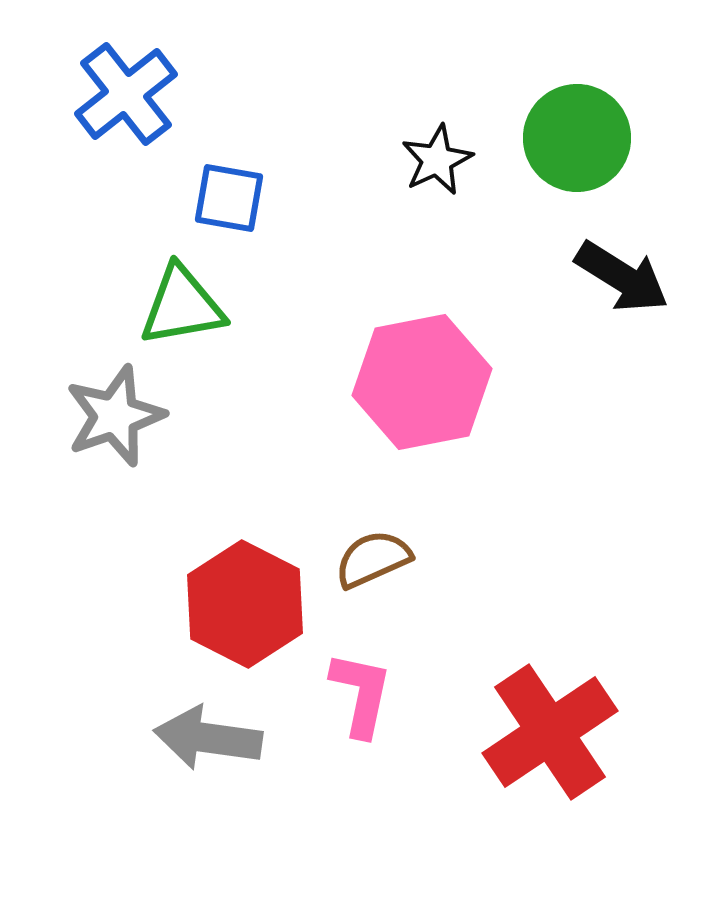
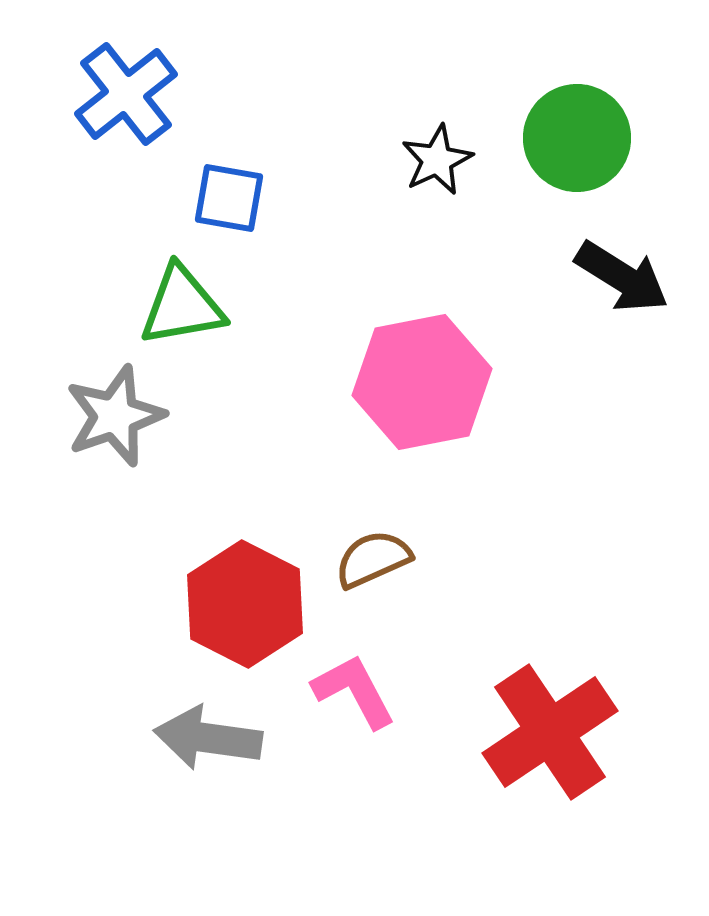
pink L-shape: moved 7 px left, 3 px up; rotated 40 degrees counterclockwise
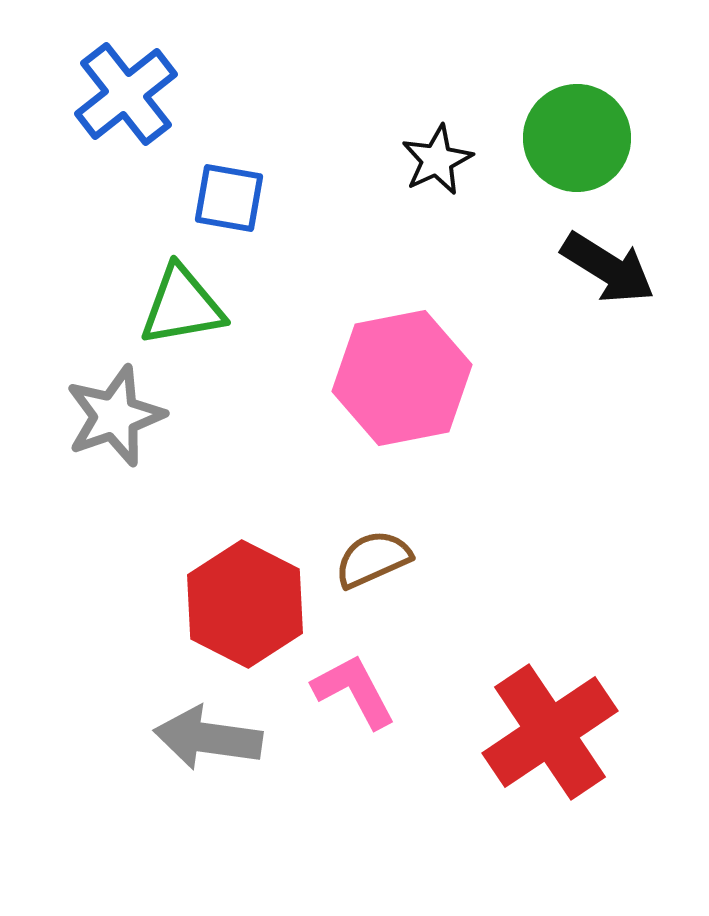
black arrow: moved 14 px left, 9 px up
pink hexagon: moved 20 px left, 4 px up
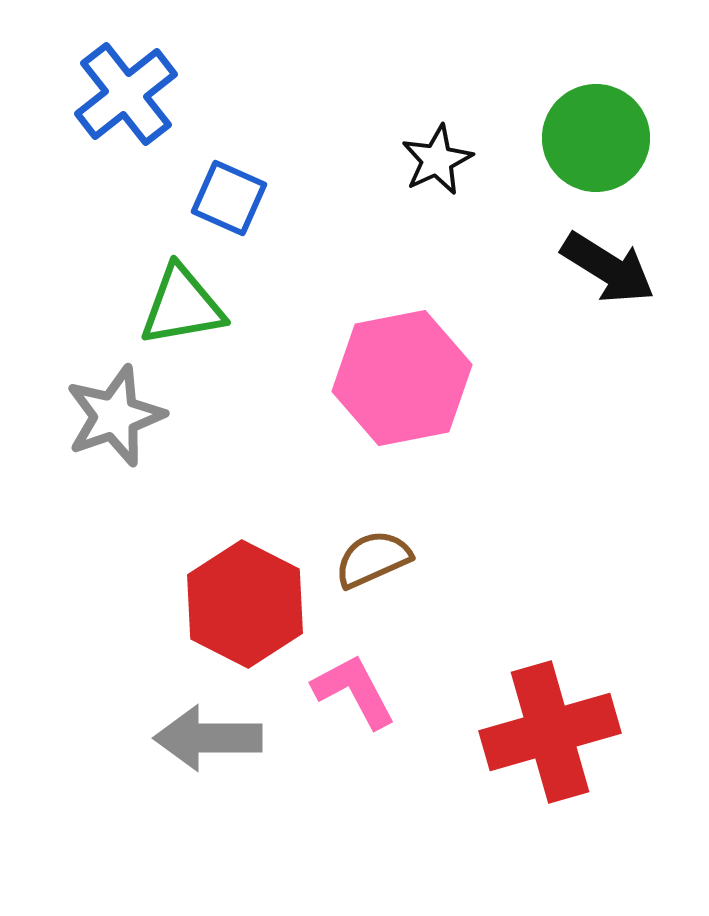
green circle: moved 19 px right
blue square: rotated 14 degrees clockwise
red cross: rotated 18 degrees clockwise
gray arrow: rotated 8 degrees counterclockwise
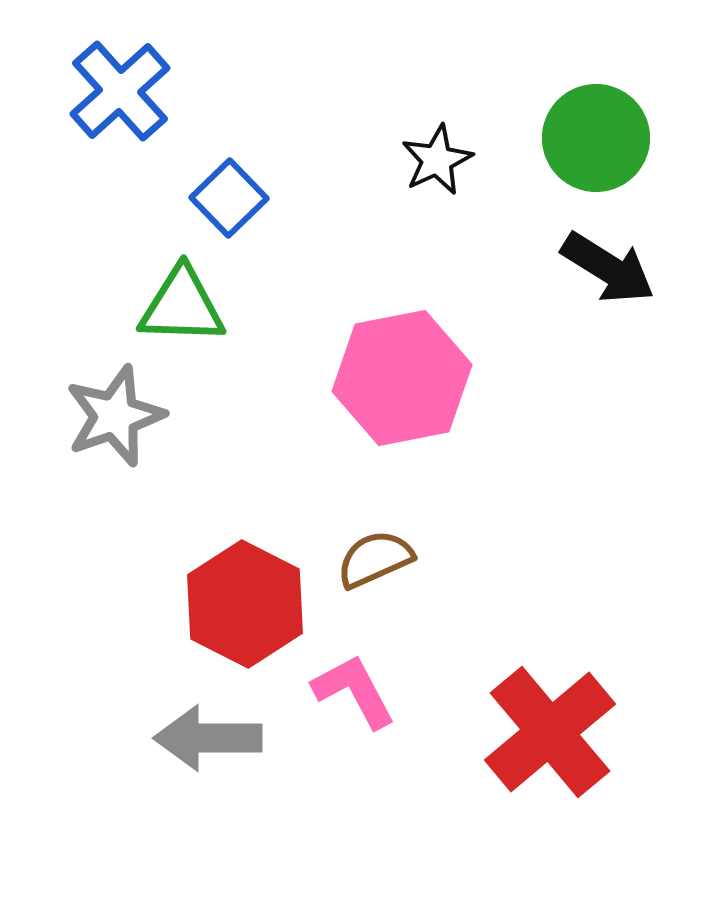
blue cross: moved 6 px left, 3 px up; rotated 4 degrees counterclockwise
blue square: rotated 22 degrees clockwise
green triangle: rotated 12 degrees clockwise
brown semicircle: moved 2 px right
red cross: rotated 24 degrees counterclockwise
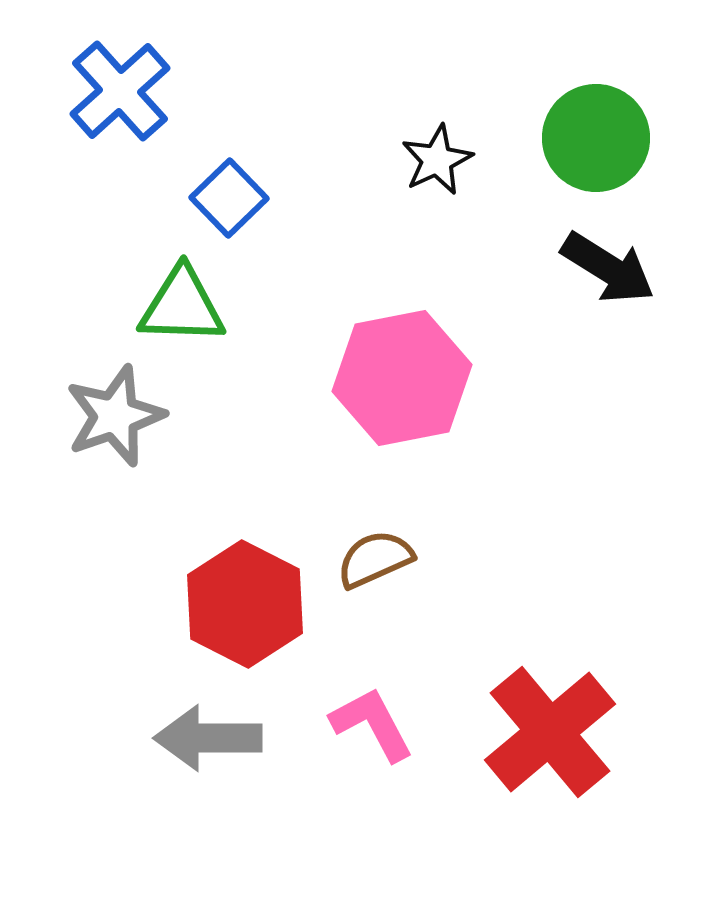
pink L-shape: moved 18 px right, 33 px down
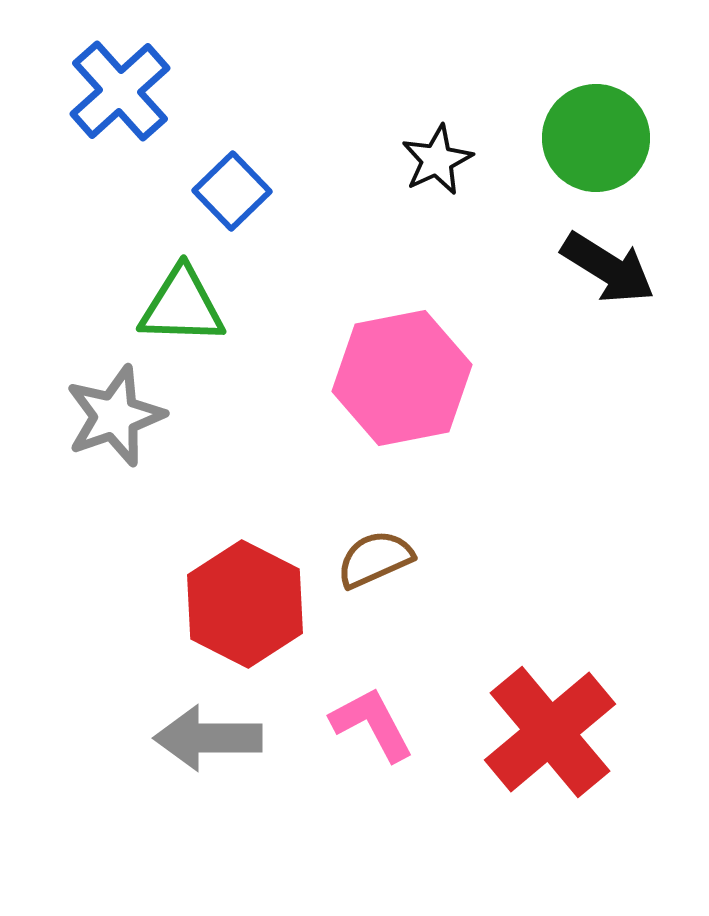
blue square: moved 3 px right, 7 px up
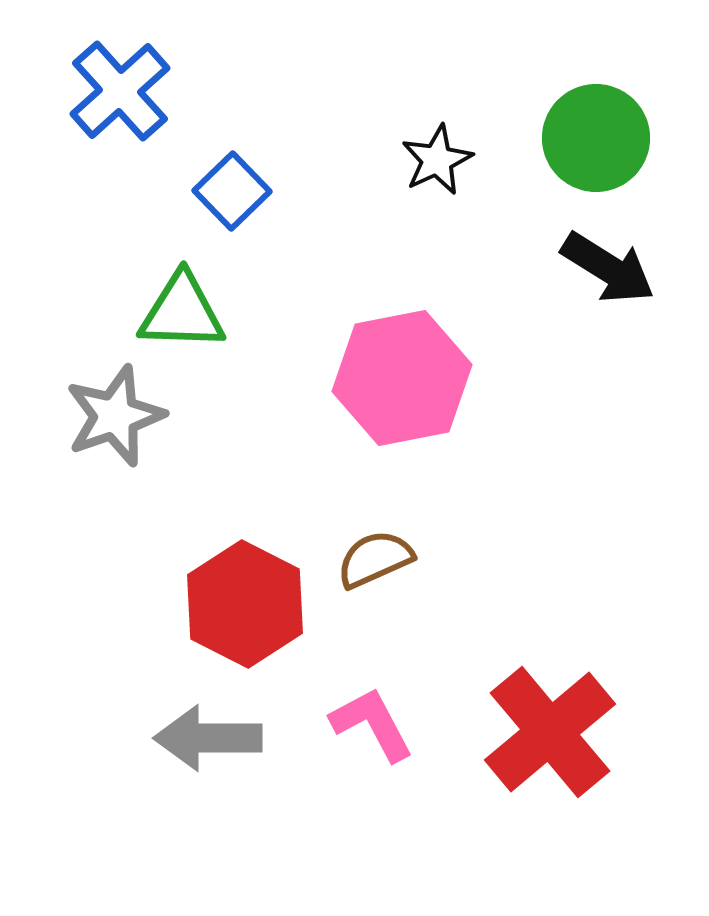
green triangle: moved 6 px down
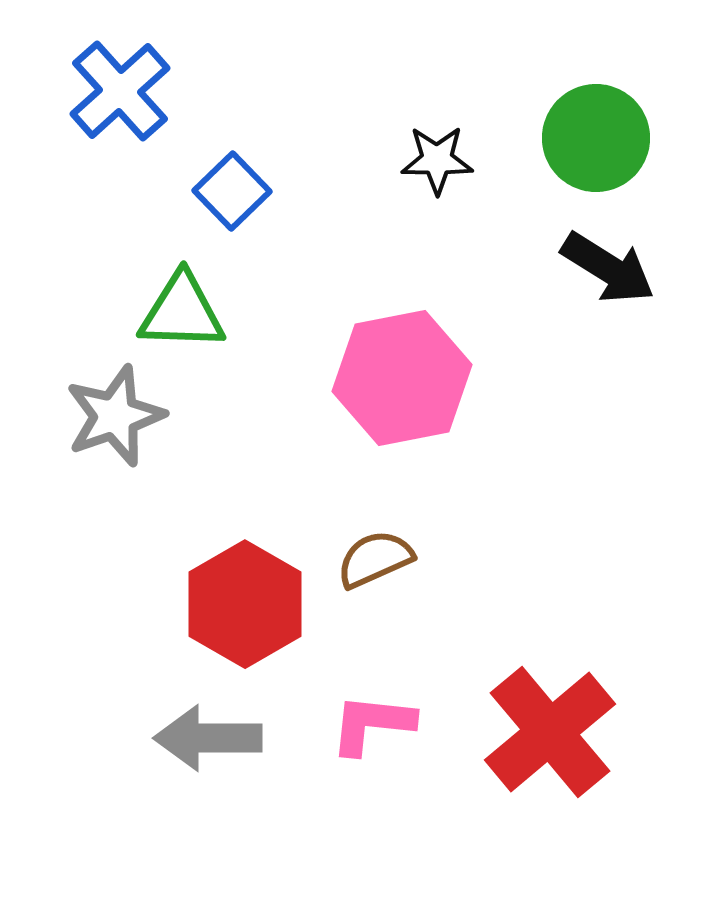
black star: rotated 26 degrees clockwise
red hexagon: rotated 3 degrees clockwise
pink L-shape: rotated 56 degrees counterclockwise
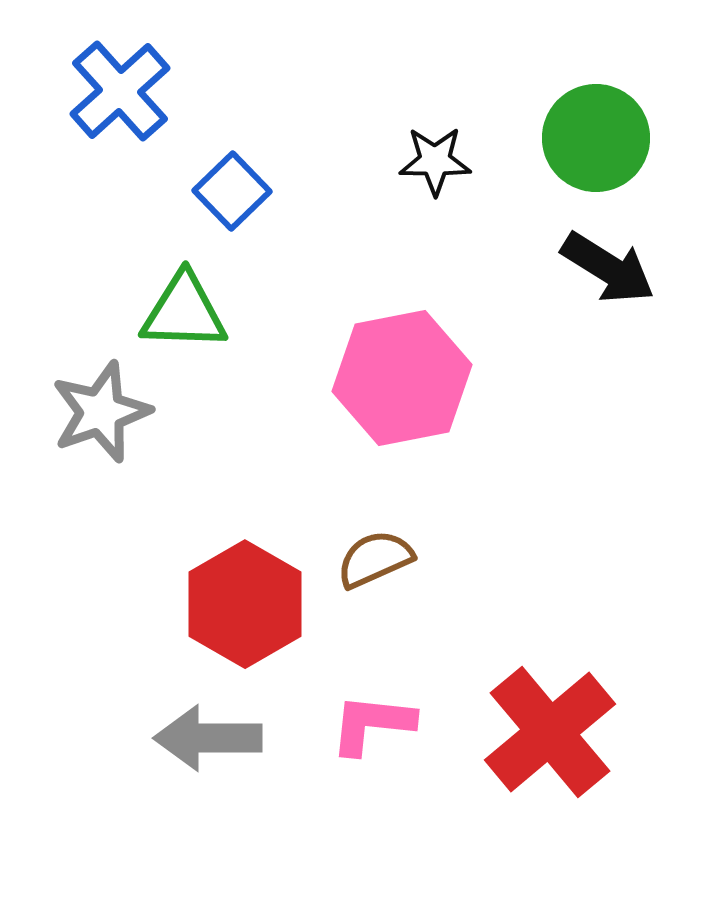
black star: moved 2 px left, 1 px down
green triangle: moved 2 px right
gray star: moved 14 px left, 4 px up
